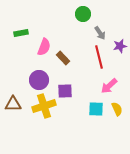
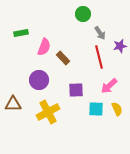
purple square: moved 11 px right, 1 px up
yellow cross: moved 4 px right, 6 px down; rotated 10 degrees counterclockwise
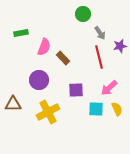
pink arrow: moved 2 px down
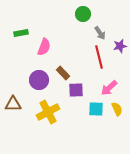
brown rectangle: moved 15 px down
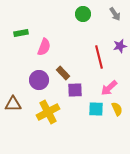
gray arrow: moved 15 px right, 19 px up
purple square: moved 1 px left
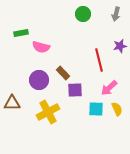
gray arrow: moved 1 px right; rotated 48 degrees clockwise
pink semicircle: moved 3 px left; rotated 84 degrees clockwise
red line: moved 3 px down
brown triangle: moved 1 px left, 1 px up
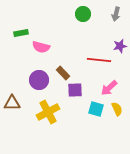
red line: rotated 70 degrees counterclockwise
cyan square: rotated 14 degrees clockwise
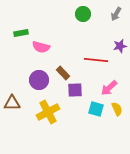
gray arrow: rotated 16 degrees clockwise
red line: moved 3 px left
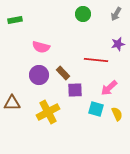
green rectangle: moved 6 px left, 13 px up
purple star: moved 2 px left, 2 px up
purple circle: moved 5 px up
yellow semicircle: moved 5 px down
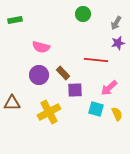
gray arrow: moved 9 px down
purple star: moved 1 px up
yellow cross: moved 1 px right
